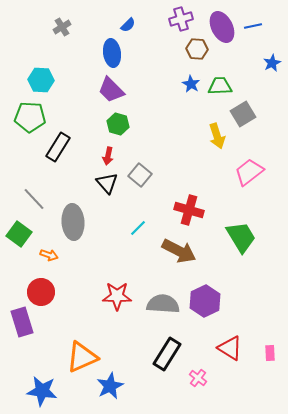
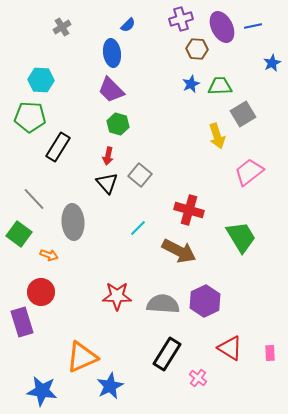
blue star at (191, 84): rotated 18 degrees clockwise
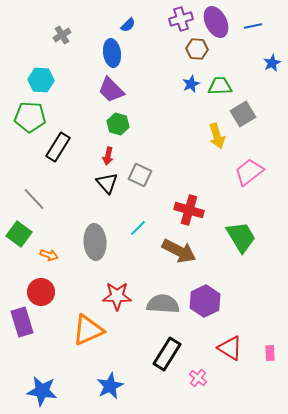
gray cross at (62, 27): moved 8 px down
purple ellipse at (222, 27): moved 6 px left, 5 px up
gray square at (140, 175): rotated 15 degrees counterclockwise
gray ellipse at (73, 222): moved 22 px right, 20 px down
orange triangle at (82, 357): moved 6 px right, 27 px up
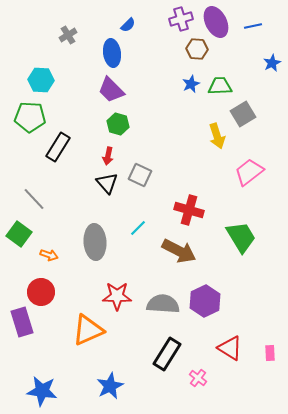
gray cross at (62, 35): moved 6 px right
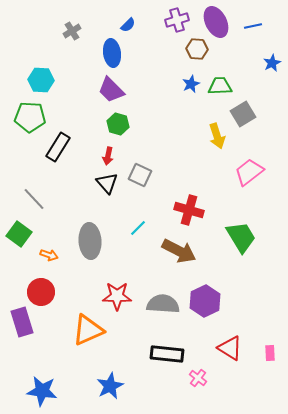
purple cross at (181, 19): moved 4 px left, 1 px down
gray cross at (68, 35): moved 4 px right, 4 px up
gray ellipse at (95, 242): moved 5 px left, 1 px up
black rectangle at (167, 354): rotated 64 degrees clockwise
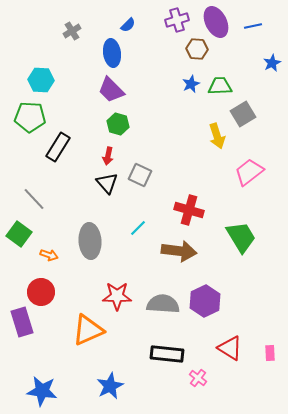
brown arrow at (179, 251): rotated 20 degrees counterclockwise
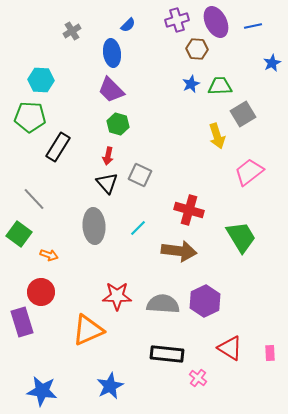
gray ellipse at (90, 241): moved 4 px right, 15 px up
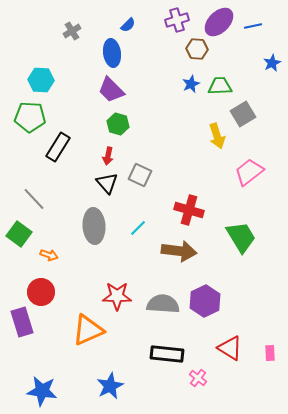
purple ellipse at (216, 22): moved 3 px right; rotated 72 degrees clockwise
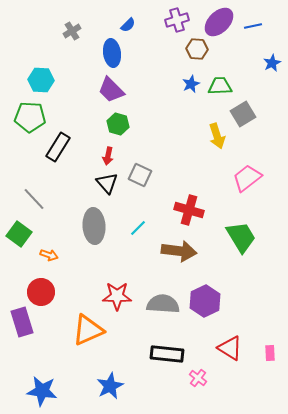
pink trapezoid at (249, 172): moved 2 px left, 6 px down
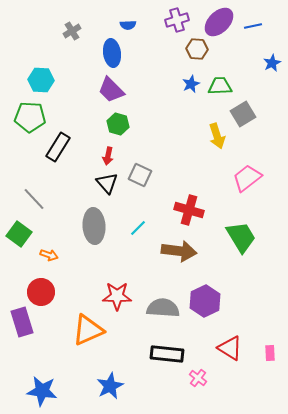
blue semicircle at (128, 25): rotated 42 degrees clockwise
gray semicircle at (163, 304): moved 4 px down
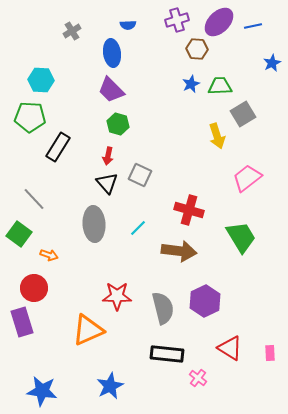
gray ellipse at (94, 226): moved 2 px up
red circle at (41, 292): moved 7 px left, 4 px up
gray semicircle at (163, 308): rotated 72 degrees clockwise
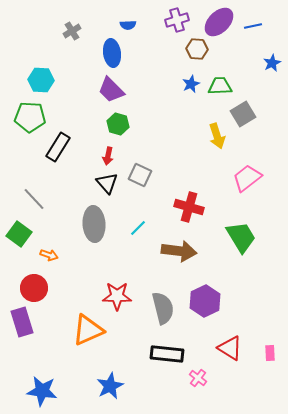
red cross at (189, 210): moved 3 px up
